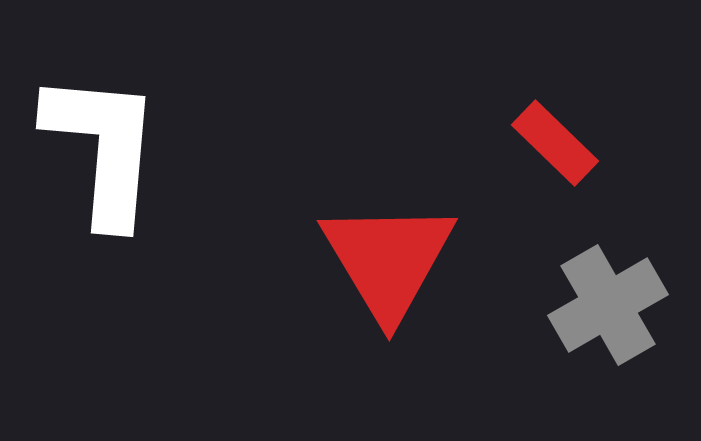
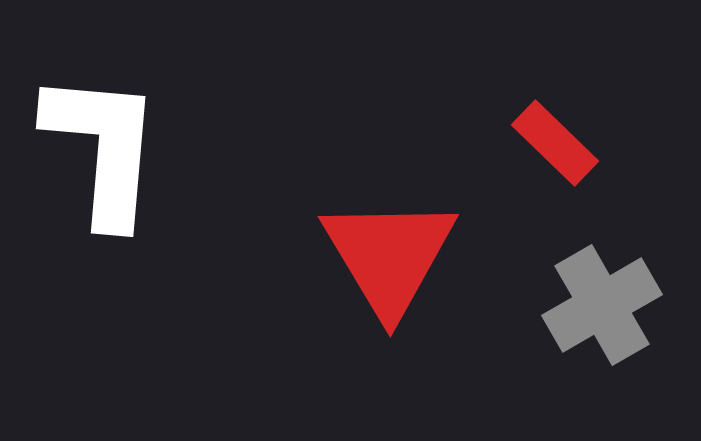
red triangle: moved 1 px right, 4 px up
gray cross: moved 6 px left
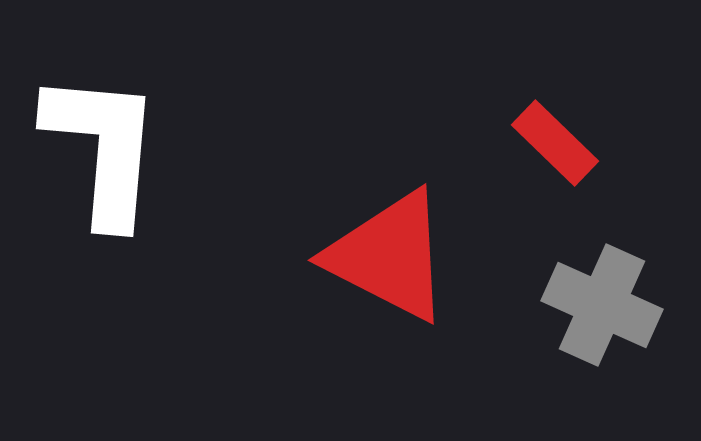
red triangle: rotated 32 degrees counterclockwise
gray cross: rotated 36 degrees counterclockwise
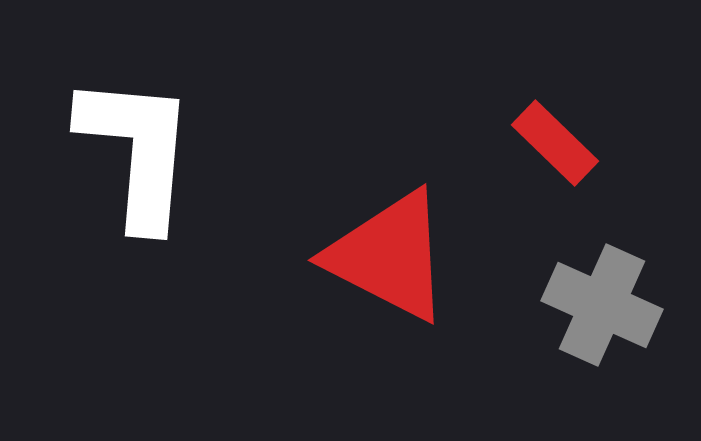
white L-shape: moved 34 px right, 3 px down
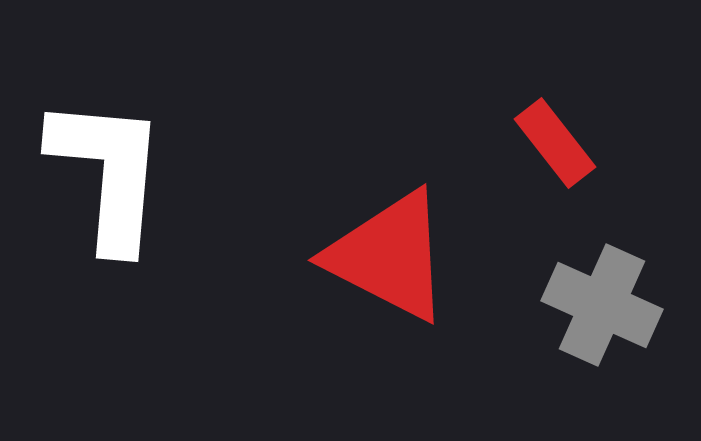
red rectangle: rotated 8 degrees clockwise
white L-shape: moved 29 px left, 22 px down
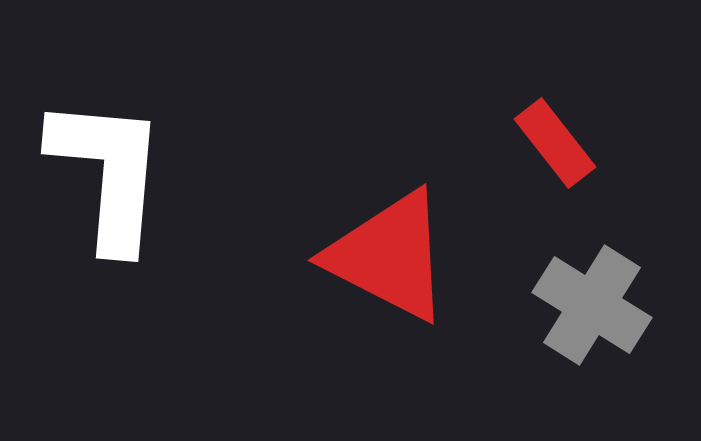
gray cross: moved 10 px left; rotated 8 degrees clockwise
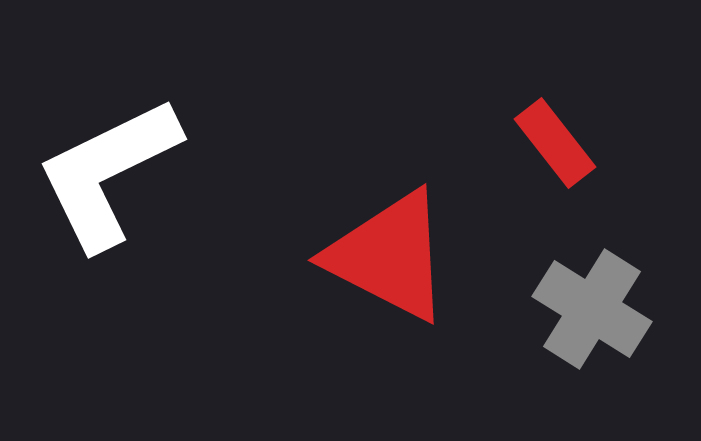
white L-shape: rotated 121 degrees counterclockwise
gray cross: moved 4 px down
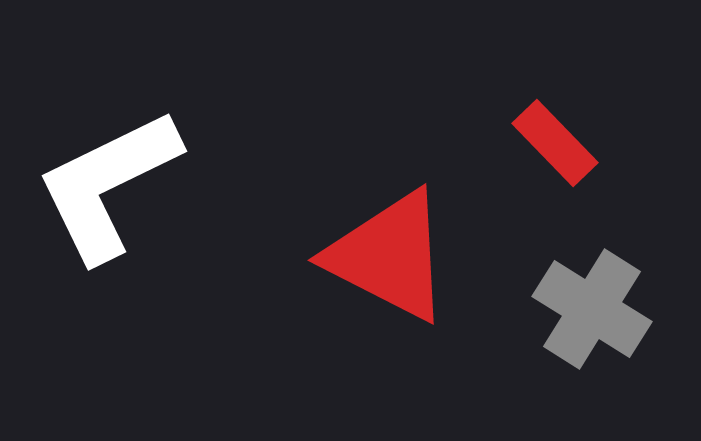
red rectangle: rotated 6 degrees counterclockwise
white L-shape: moved 12 px down
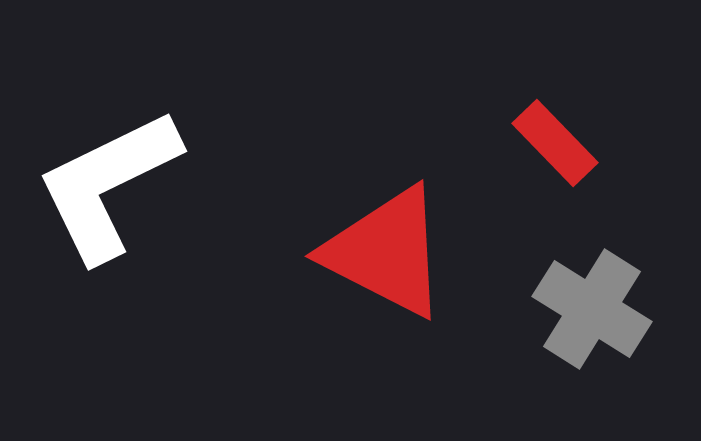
red triangle: moved 3 px left, 4 px up
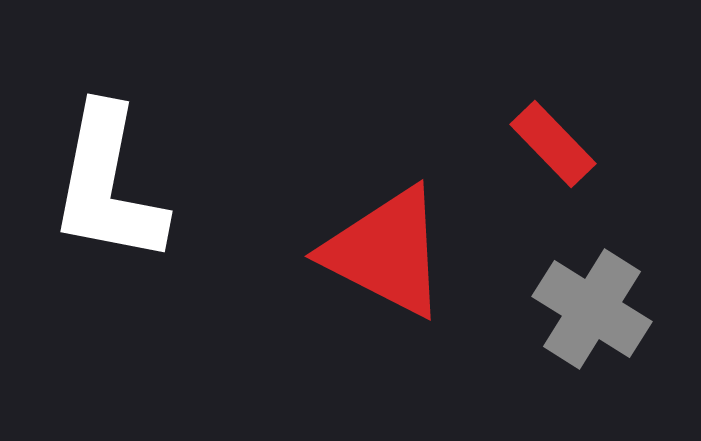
red rectangle: moved 2 px left, 1 px down
white L-shape: rotated 53 degrees counterclockwise
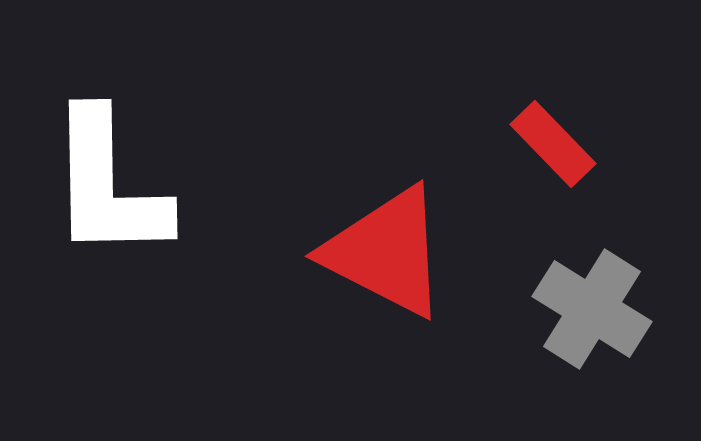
white L-shape: rotated 12 degrees counterclockwise
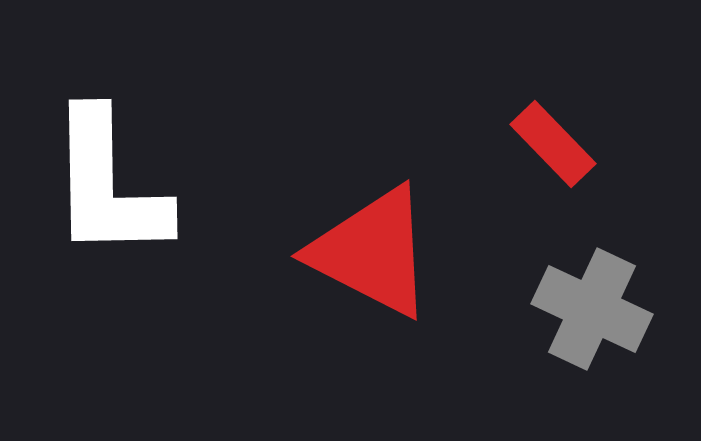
red triangle: moved 14 px left
gray cross: rotated 7 degrees counterclockwise
